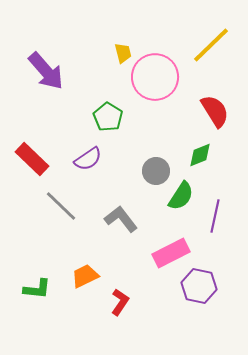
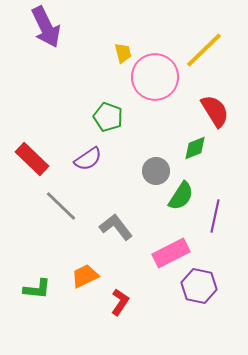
yellow line: moved 7 px left, 5 px down
purple arrow: moved 44 px up; rotated 15 degrees clockwise
green pentagon: rotated 12 degrees counterclockwise
green diamond: moved 5 px left, 7 px up
gray L-shape: moved 5 px left, 8 px down
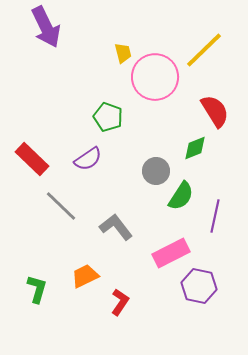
green L-shape: rotated 80 degrees counterclockwise
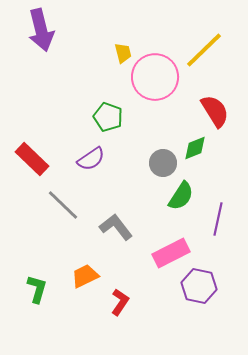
purple arrow: moved 5 px left, 3 px down; rotated 12 degrees clockwise
purple semicircle: moved 3 px right
gray circle: moved 7 px right, 8 px up
gray line: moved 2 px right, 1 px up
purple line: moved 3 px right, 3 px down
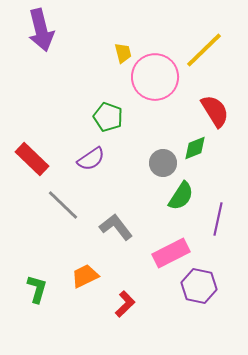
red L-shape: moved 5 px right, 2 px down; rotated 12 degrees clockwise
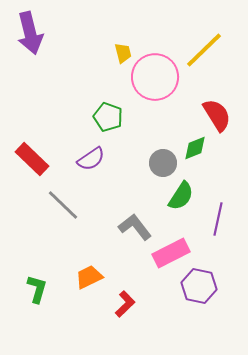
purple arrow: moved 11 px left, 3 px down
red semicircle: moved 2 px right, 4 px down
gray L-shape: moved 19 px right
orange trapezoid: moved 4 px right, 1 px down
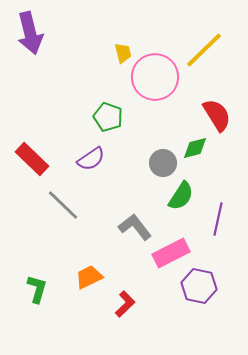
green diamond: rotated 8 degrees clockwise
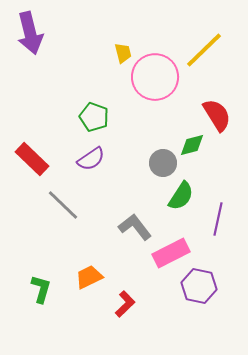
green pentagon: moved 14 px left
green diamond: moved 3 px left, 3 px up
green L-shape: moved 4 px right
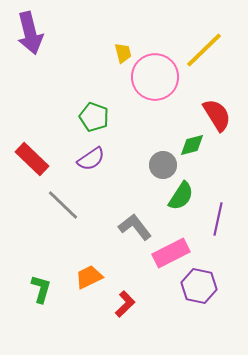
gray circle: moved 2 px down
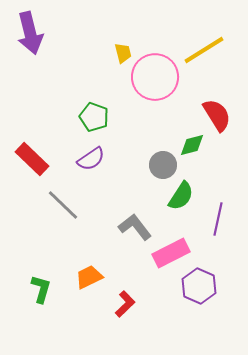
yellow line: rotated 12 degrees clockwise
purple hexagon: rotated 12 degrees clockwise
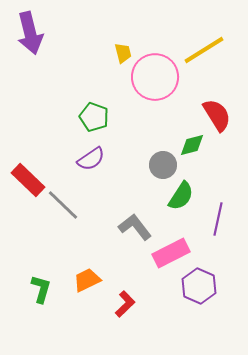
red rectangle: moved 4 px left, 21 px down
orange trapezoid: moved 2 px left, 3 px down
